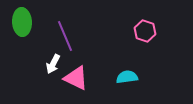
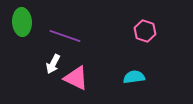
purple line: rotated 48 degrees counterclockwise
cyan semicircle: moved 7 px right
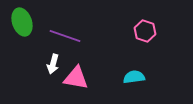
green ellipse: rotated 16 degrees counterclockwise
white arrow: rotated 12 degrees counterclockwise
pink triangle: rotated 16 degrees counterclockwise
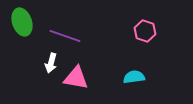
white arrow: moved 2 px left, 1 px up
